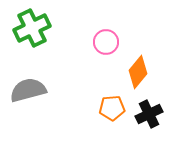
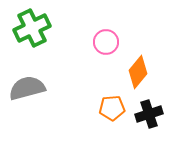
gray semicircle: moved 1 px left, 2 px up
black cross: rotated 8 degrees clockwise
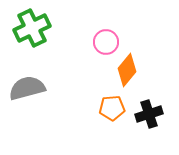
orange diamond: moved 11 px left, 2 px up
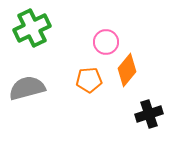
orange pentagon: moved 23 px left, 28 px up
